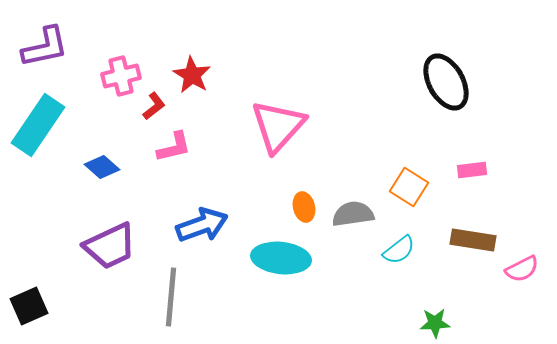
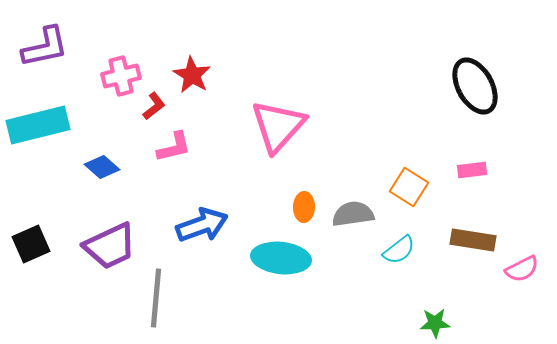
black ellipse: moved 29 px right, 4 px down
cyan rectangle: rotated 42 degrees clockwise
orange ellipse: rotated 16 degrees clockwise
gray line: moved 15 px left, 1 px down
black square: moved 2 px right, 62 px up
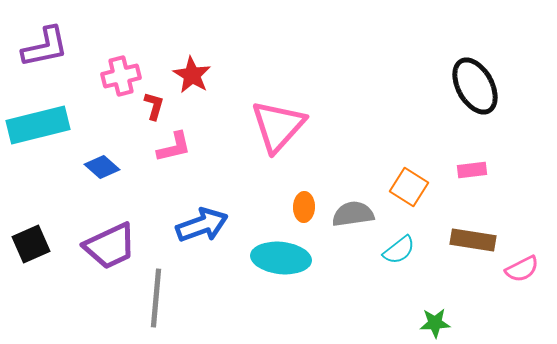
red L-shape: rotated 36 degrees counterclockwise
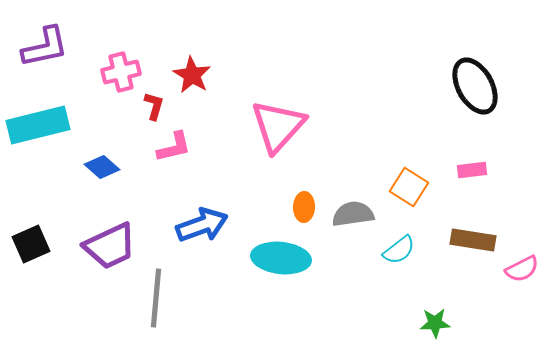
pink cross: moved 4 px up
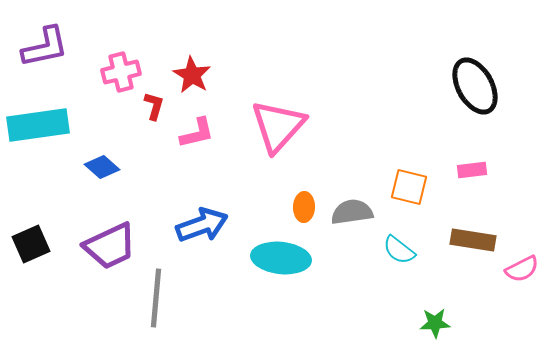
cyan rectangle: rotated 6 degrees clockwise
pink L-shape: moved 23 px right, 14 px up
orange square: rotated 18 degrees counterclockwise
gray semicircle: moved 1 px left, 2 px up
cyan semicircle: rotated 76 degrees clockwise
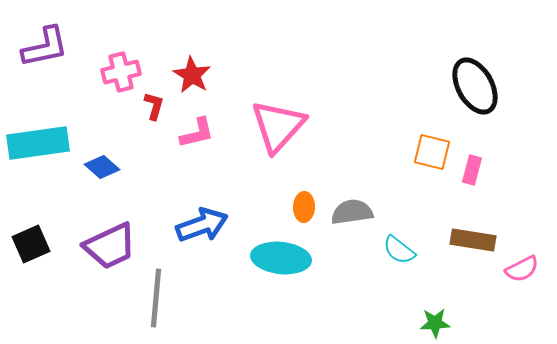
cyan rectangle: moved 18 px down
pink rectangle: rotated 68 degrees counterclockwise
orange square: moved 23 px right, 35 px up
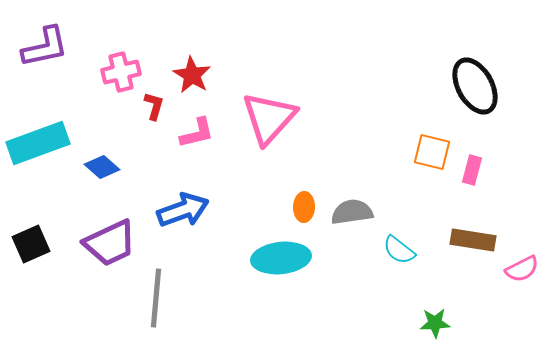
pink triangle: moved 9 px left, 8 px up
cyan rectangle: rotated 12 degrees counterclockwise
blue arrow: moved 19 px left, 15 px up
purple trapezoid: moved 3 px up
cyan ellipse: rotated 12 degrees counterclockwise
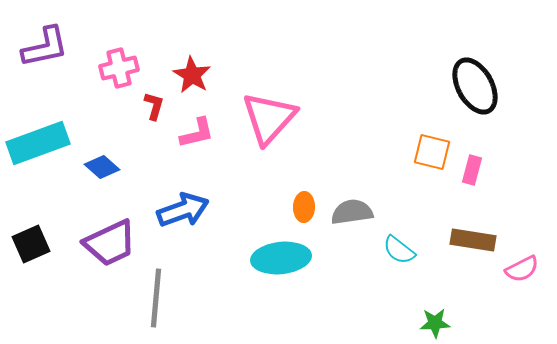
pink cross: moved 2 px left, 4 px up
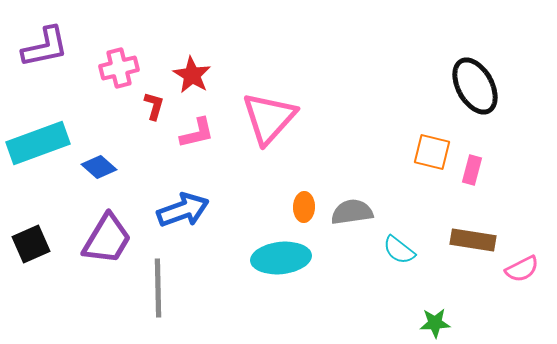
blue diamond: moved 3 px left
purple trapezoid: moved 3 px left, 4 px up; rotated 34 degrees counterclockwise
gray line: moved 2 px right, 10 px up; rotated 6 degrees counterclockwise
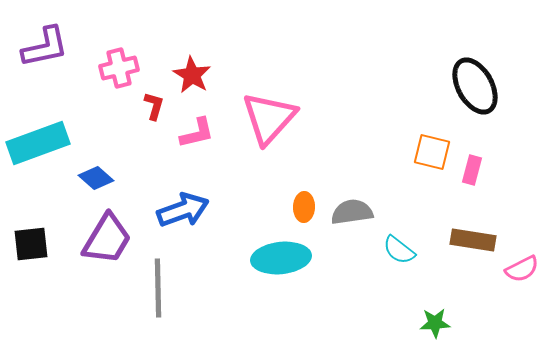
blue diamond: moved 3 px left, 11 px down
black square: rotated 18 degrees clockwise
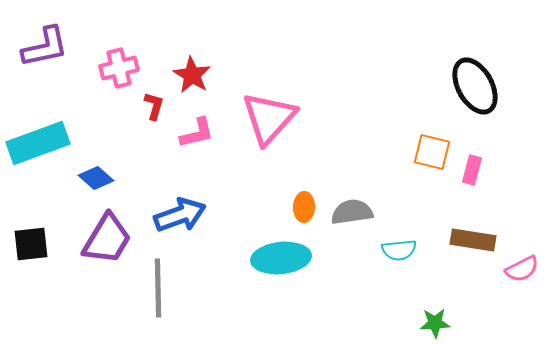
blue arrow: moved 3 px left, 5 px down
cyan semicircle: rotated 44 degrees counterclockwise
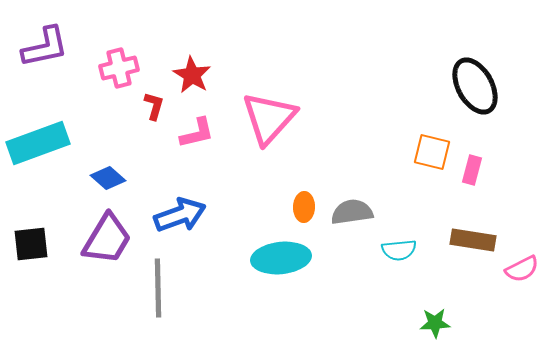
blue diamond: moved 12 px right
